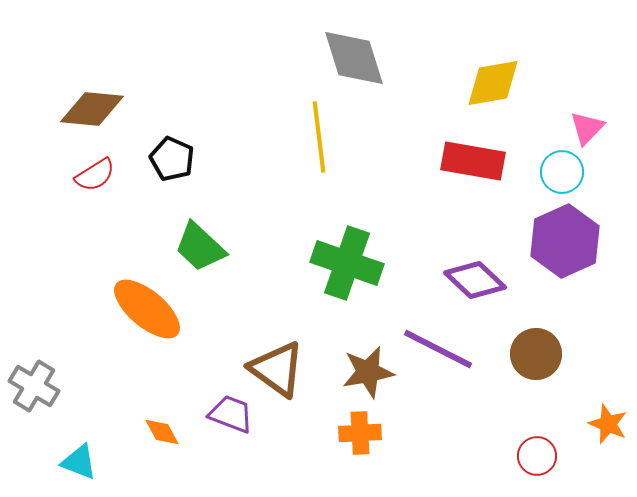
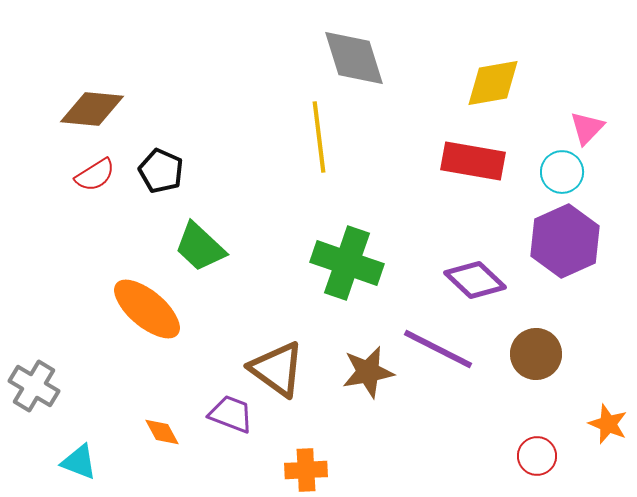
black pentagon: moved 11 px left, 12 px down
orange cross: moved 54 px left, 37 px down
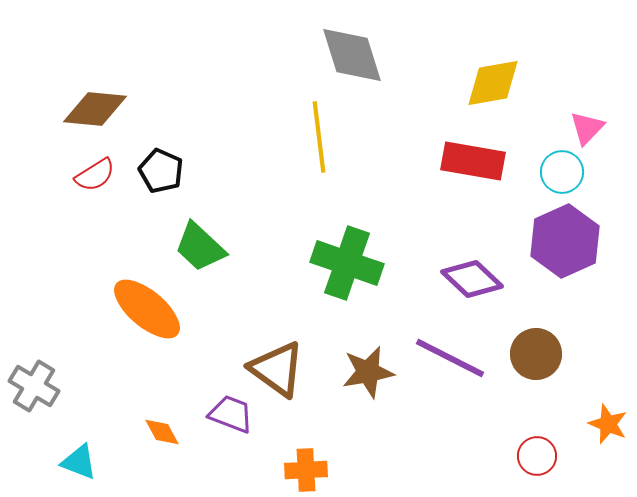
gray diamond: moved 2 px left, 3 px up
brown diamond: moved 3 px right
purple diamond: moved 3 px left, 1 px up
purple line: moved 12 px right, 9 px down
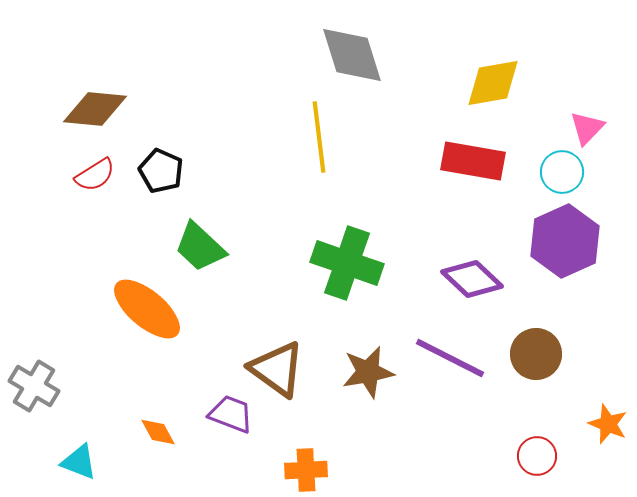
orange diamond: moved 4 px left
